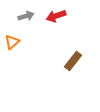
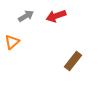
gray arrow: rotated 14 degrees counterclockwise
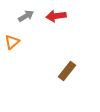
red arrow: rotated 12 degrees clockwise
brown rectangle: moved 6 px left, 10 px down
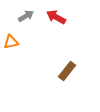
red arrow: moved 1 px down; rotated 36 degrees clockwise
orange triangle: moved 1 px left; rotated 28 degrees clockwise
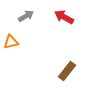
red arrow: moved 8 px right
